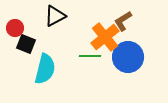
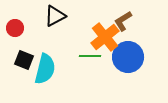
black square: moved 2 px left, 16 px down
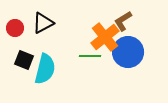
black triangle: moved 12 px left, 7 px down
blue circle: moved 5 px up
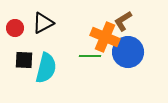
orange cross: rotated 28 degrees counterclockwise
black square: rotated 18 degrees counterclockwise
cyan semicircle: moved 1 px right, 1 px up
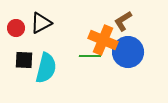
black triangle: moved 2 px left
red circle: moved 1 px right
orange cross: moved 2 px left, 3 px down
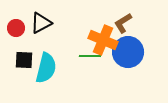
brown L-shape: moved 2 px down
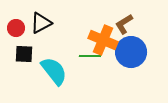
brown L-shape: moved 1 px right, 1 px down
blue circle: moved 3 px right
black square: moved 6 px up
cyan semicircle: moved 8 px right, 3 px down; rotated 52 degrees counterclockwise
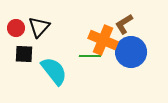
black triangle: moved 2 px left, 4 px down; rotated 20 degrees counterclockwise
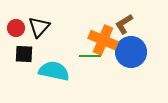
cyan semicircle: rotated 40 degrees counterclockwise
